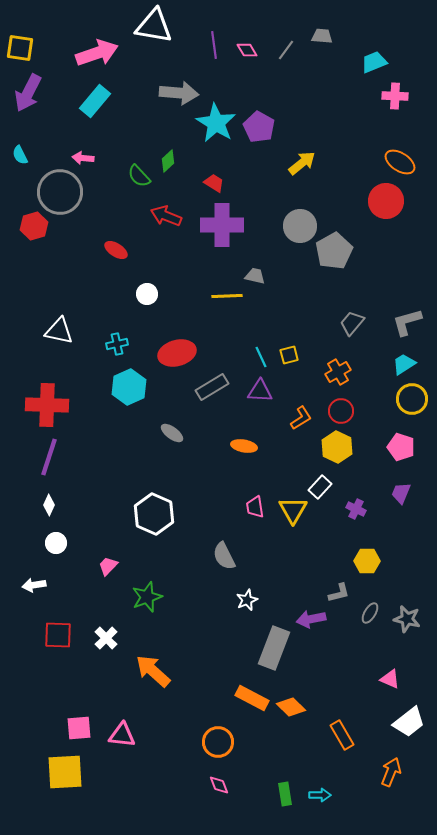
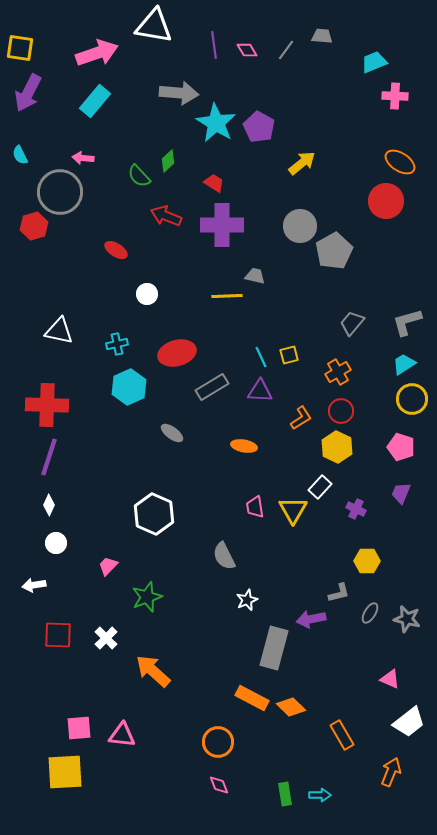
gray rectangle at (274, 648): rotated 6 degrees counterclockwise
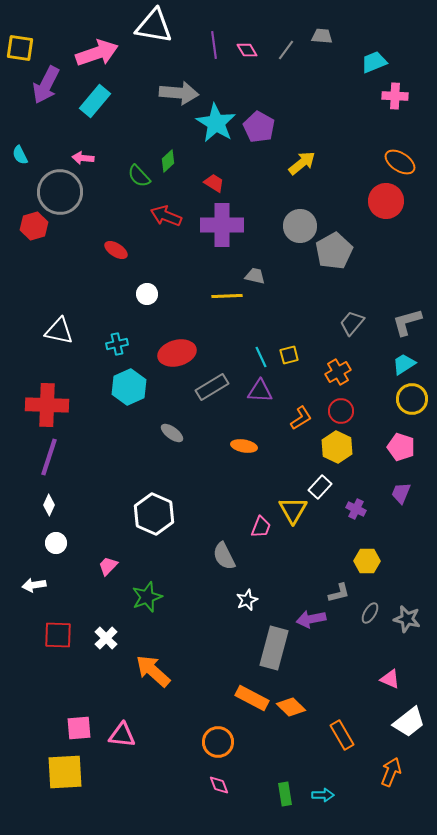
purple arrow at (28, 93): moved 18 px right, 8 px up
pink trapezoid at (255, 507): moved 6 px right, 20 px down; rotated 150 degrees counterclockwise
cyan arrow at (320, 795): moved 3 px right
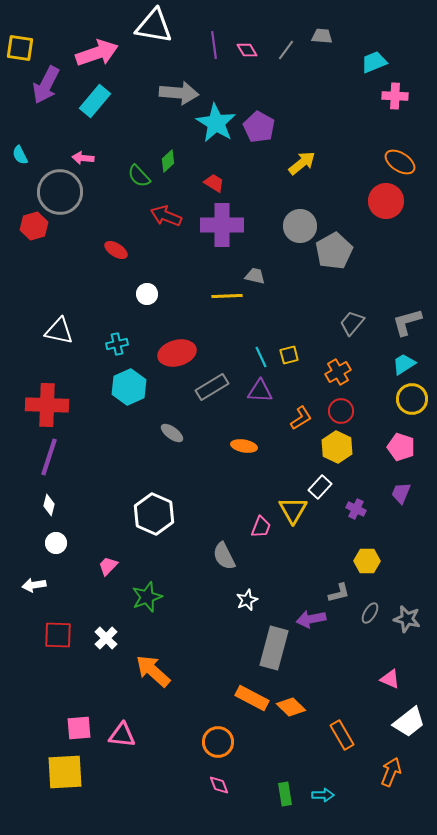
white diamond at (49, 505): rotated 10 degrees counterclockwise
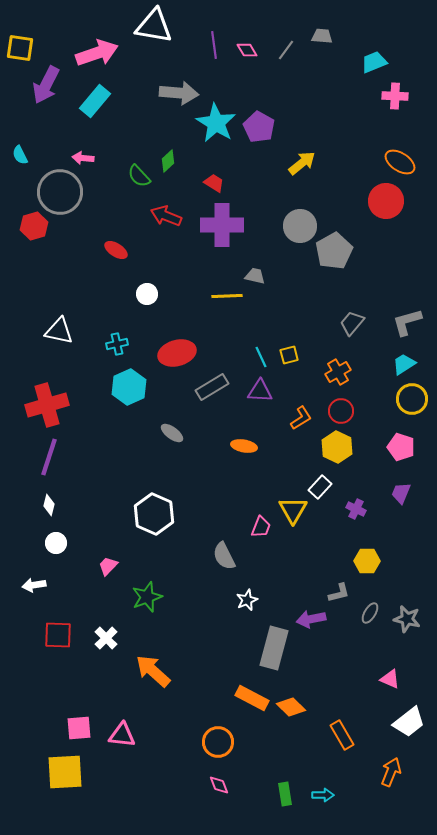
red cross at (47, 405): rotated 18 degrees counterclockwise
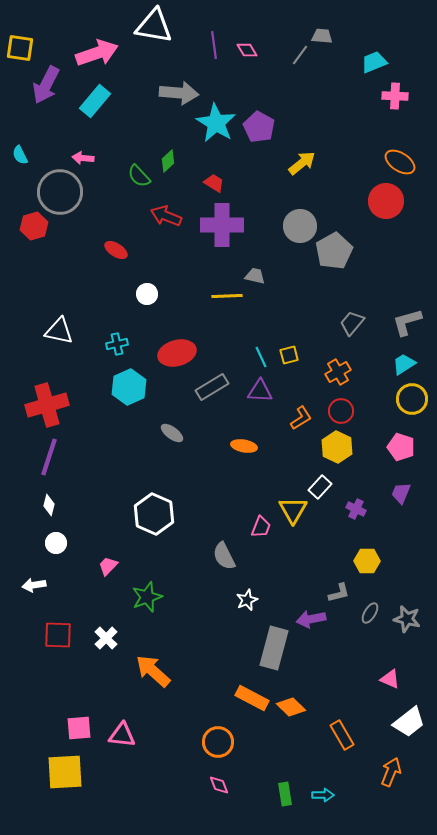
gray line at (286, 50): moved 14 px right, 5 px down
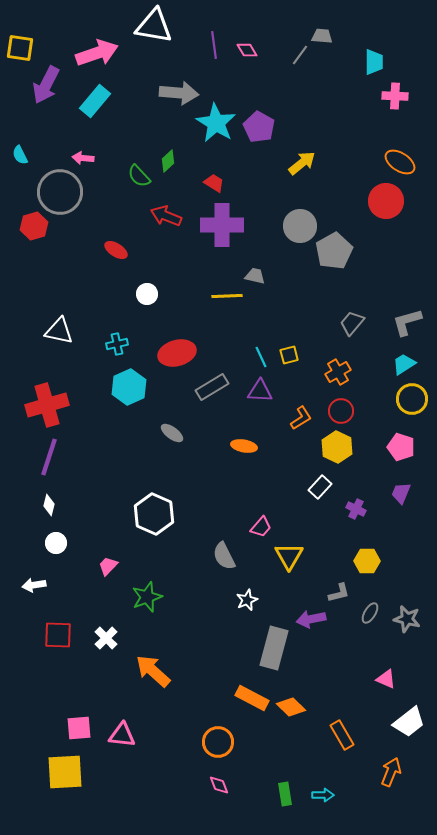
cyan trapezoid at (374, 62): rotated 112 degrees clockwise
yellow triangle at (293, 510): moved 4 px left, 46 px down
pink trapezoid at (261, 527): rotated 20 degrees clockwise
pink triangle at (390, 679): moved 4 px left
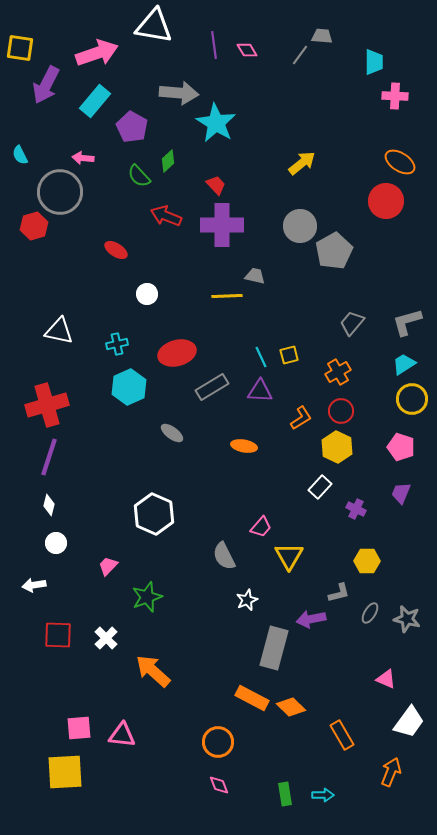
purple pentagon at (259, 127): moved 127 px left
red trapezoid at (214, 183): moved 2 px right, 2 px down; rotated 15 degrees clockwise
white trapezoid at (409, 722): rotated 16 degrees counterclockwise
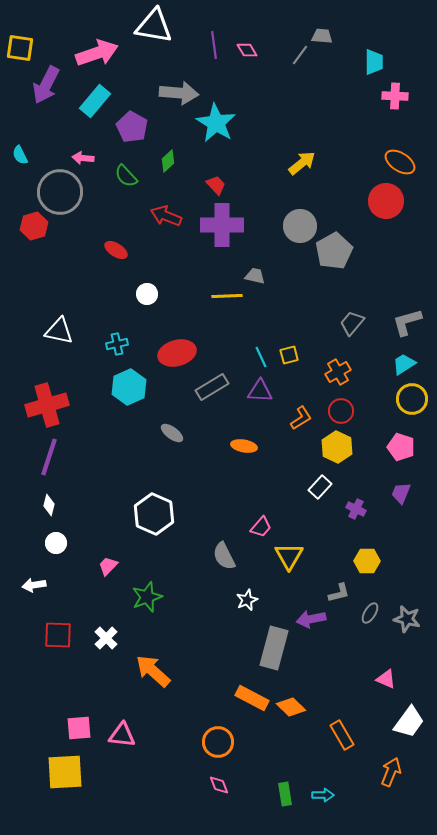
green semicircle at (139, 176): moved 13 px left
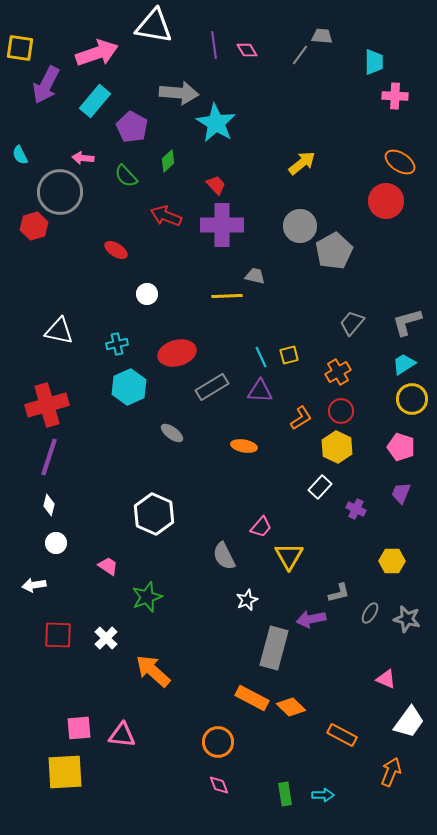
yellow hexagon at (367, 561): moved 25 px right
pink trapezoid at (108, 566): rotated 80 degrees clockwise
orange rectangle at (342, 735): rotated 32 degrees counterclockwise
